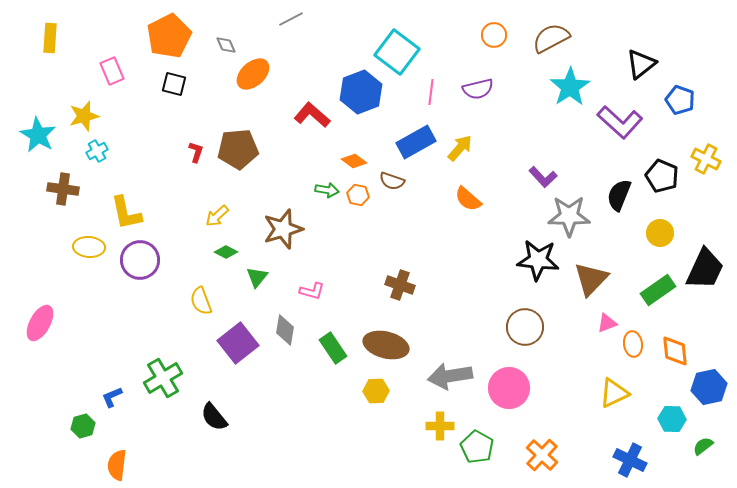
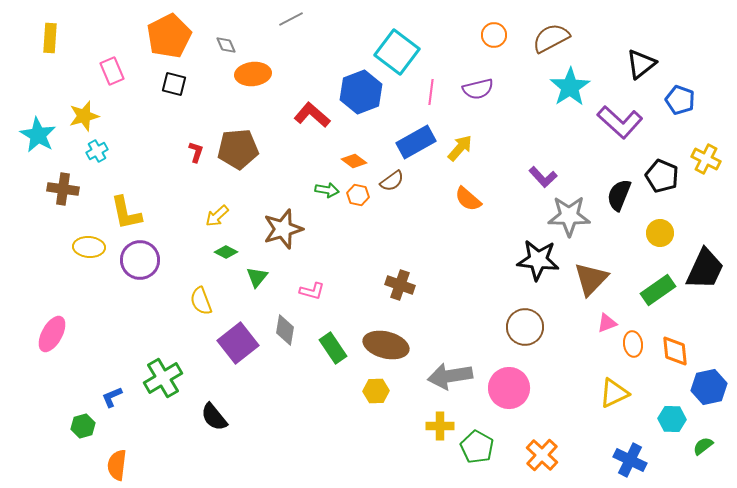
orange ellipse at (253, 74): rotated 36 degrees clockwise
brown semicircle at (392, 181): rotated 55 degrees counterclockwise
pink ellipse at (40, 323): moved 12 px right, 11 px down
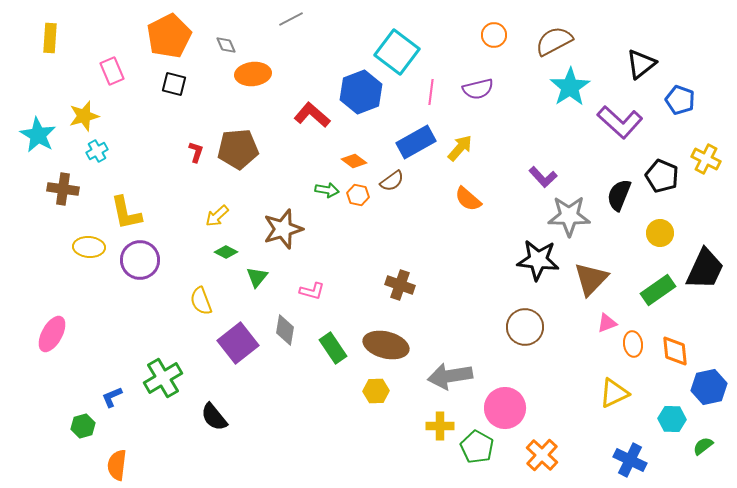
brown semicircle at (551, 38): moved 3 px right, 3 px down
pink circle at (509, 388): moved 4 px left, 20 px down
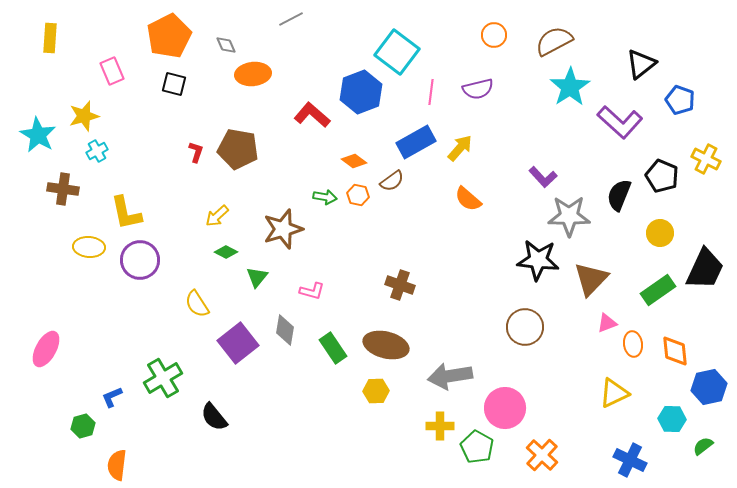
brown pentagon at (238, 149): rotated 15 degrees clockwise
green arrow at (327, 190): moved 2 px left, 7 px down
yellow semicircle at (201, 301): moved 4 px left, 3 px down; rotated 12 degrees counterclockwise
pink ellipse at (52, 334): moved 6 px left, 15 px down
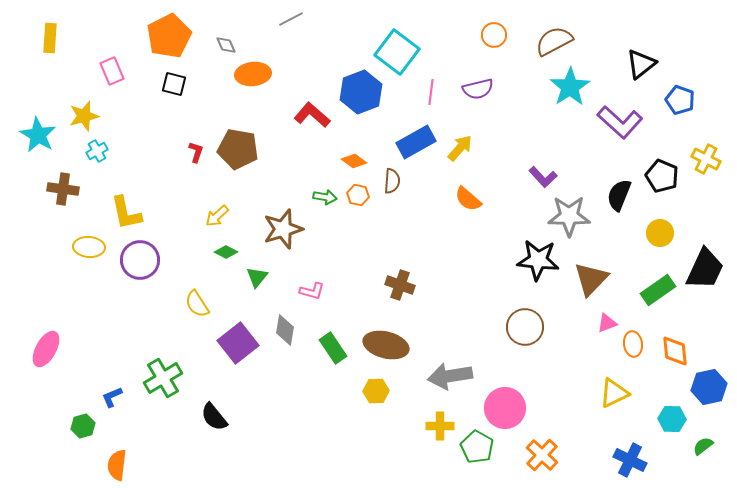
brown semicircle at (392, 181): rotated 50 degrees counterclockwise
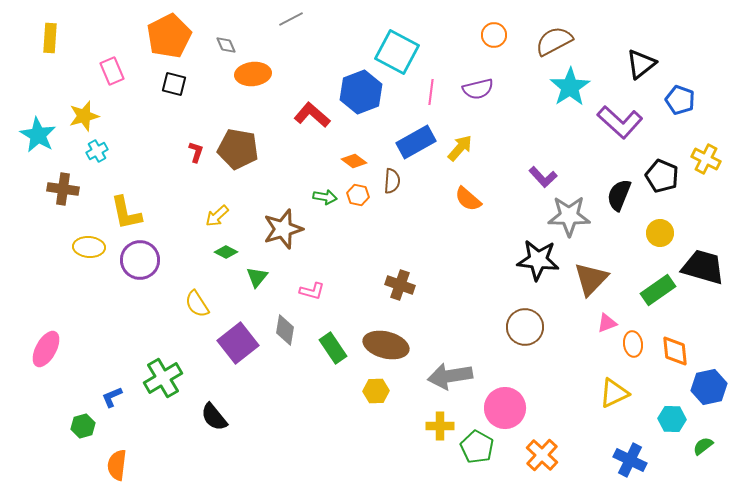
cyan square at (397, 52): rotated 9 degrees counterclockwise
black trapezoid at (705, 269): moved 2 px left, 2 px up; rotated 99 degrees counterclockwise
